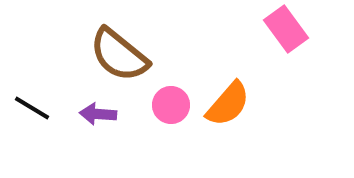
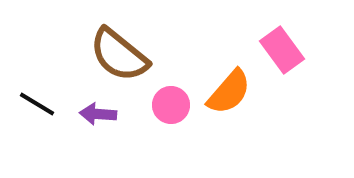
pink rectangle: moved 4 px left, 21 px down
orange semicircle: moved 1 px right, 12 px up
black line: moved 5 px right, 4 px up
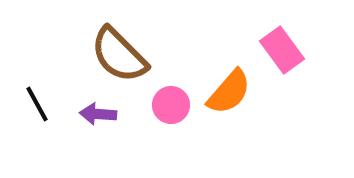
brown semicircle: rotated 6 degrees clockwise
black line: rotated 30 degrees clockwise
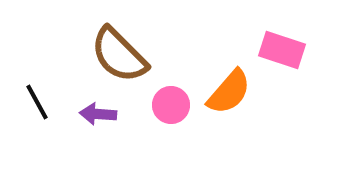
pink rectangle: rotated 36 degrees counterclockwise
black line: moved 2 px up
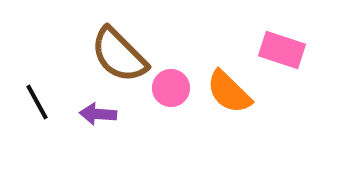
orange semicircle: rotated 93 degrees clockwise
pink circle: moved 17 px up
